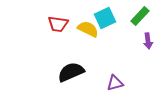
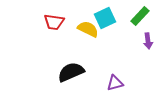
red trapezoid: moved 4 px left, 2 px up
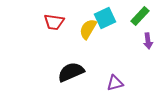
yellow semicircle: rotated 85 degrees counterclockwise
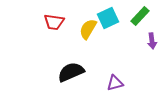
cyan square: moved 3 px right
purple arrow: moved 4 px right
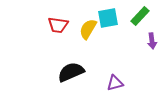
cyan square: rotated 15 degrees clockwise
red trapezoid: moved 4 px right, 3 px down
